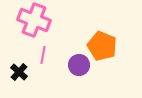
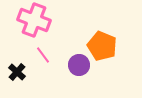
pink line: rotated 48 degrees counterclockwise
black cross: moved 2 px left
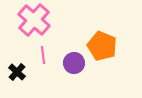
pink cross: rotated 20 degrees clockwise
pink line: rotated 30 degrees clockwise
purple circle: moved 5 px left, 2 px up
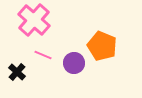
pink line: rotated 60 degrees counterclockwise
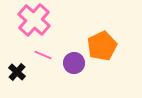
orange pentagon: rotated 24 degrees clockwise
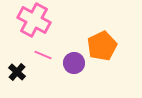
pink cross: rotated 12 degrees counterclockwise
